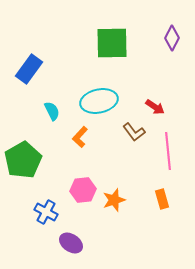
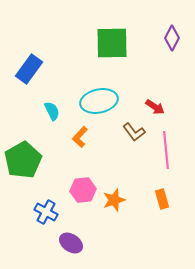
pink line: moved 2 px left, 1 px up
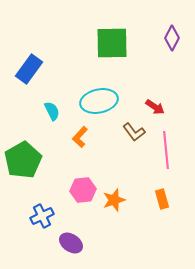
blue cross: moved 4 px left, 4 px down; rotated 35 degrees clockwise
